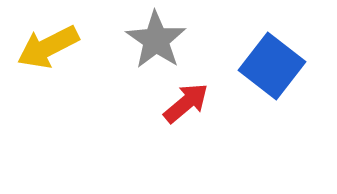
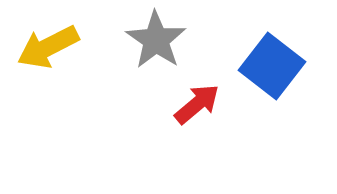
red arrow: moved 11 px right, 1 px down
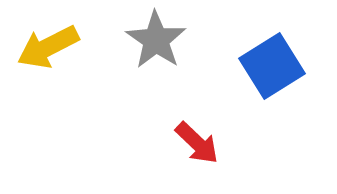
blue square: rotated 20 degrees clockwise
red arrow: moved 39 px down; rotated 84 degrees clockwise
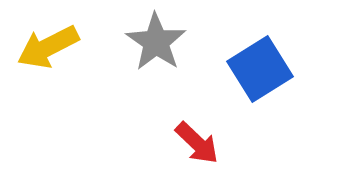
gray star: moved 2 px down
blue square: moved 12 px left, 3 px down
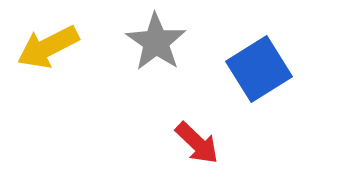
blue square: moved 1 px left
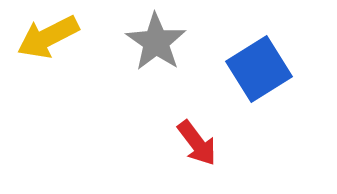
yellow arrow: moved 10 px up
red arrow: rotated 9 degrees clockwise
